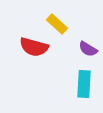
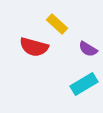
cyan rectangle: rotated 56 degrees clockwise
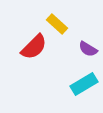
red semicircle: rotated 60 degrees counterclockwise
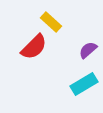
yellow rectangle: moved 6 px left, 2 px up
purple semicircle: moved 1 px down; rotated 108 degrees clockwise
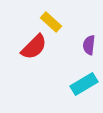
purple semicircle: moved 1 px right, 5 px up; rotated 42 degrees counterclockwise
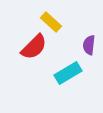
cyan rectangle: moved 16 px left, 11 px up
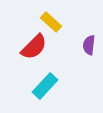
cyan rectangle: moved 23 px left, 13 px down; rotated 16 degrees counterclockwise
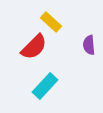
purple semicircle: rotated 12 degrees counterclockwise
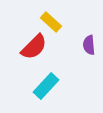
cyan rectangle: moved 1 px right
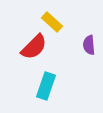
yellow rectangle: moved 1 px right
cyan rectangle: rotated 24 degrees counterclockwise
